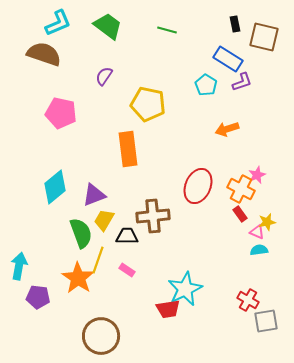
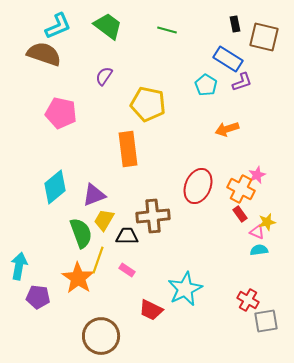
cyan L-shape: moved 3 px down
red trapezoid: moved 17 px left, 1 px down; rotated 35 degrees clockwise
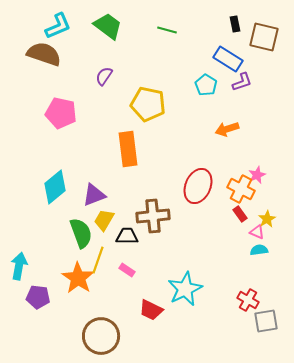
yellow star: moved 3 px up; rotated 18 degrees counterclockwise
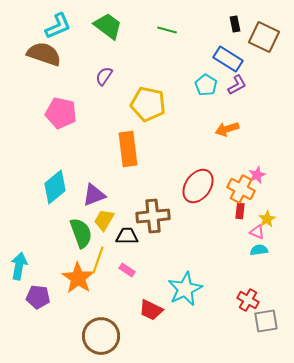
brown square: rotated 12 degrees clockwise
purple L-shape: moved 5 px left, 3 px down; rotated 10 degrees counterclockwise
red ellipse: rotated 12 degrees clockwise
red rectangle: moved 3 px up; rotated 42 degrees clockwise
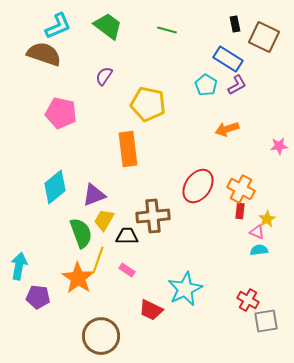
pink star: moved 22 px right, 29 px up; rotated 18 degrees clockwise
